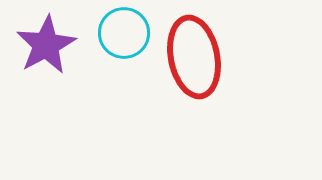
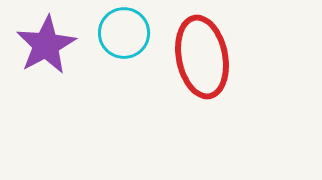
red ellipse: moved 8 px right
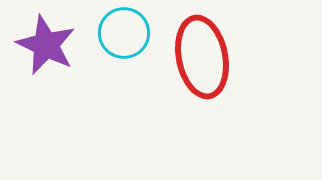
purple star: rotated 18 degrees counterclockwise
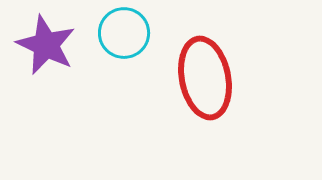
red ellipse: moved 3 px right, 21 px down
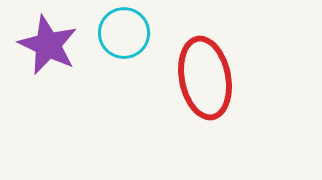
purple star: moved 2 px right
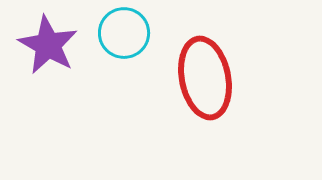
purple star: rotated 4 degrees clockwise
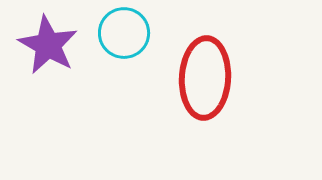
red ellipse: rotated 14 degrees clockwise
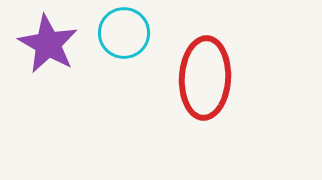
purple star: moved 1 px up
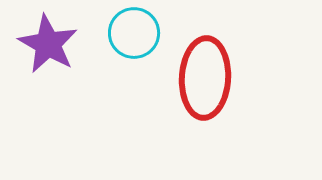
cyan circle: moved 10 px right
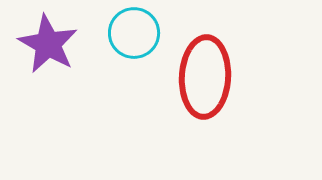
red ellipse: moved 1 px up
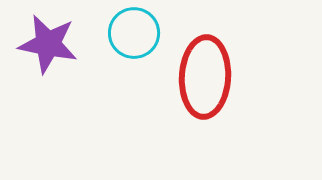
purple star: rotated 18 degrees counterclockwise
